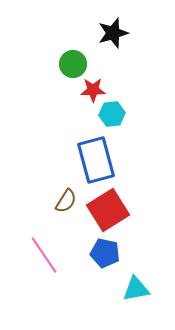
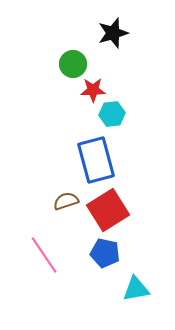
brown semicircle: rotated 140 degrees counterclockwise
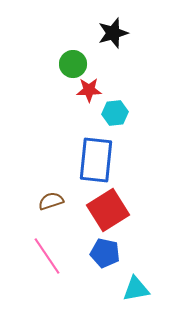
red star: moved 4 px left
cyan hexagon: moved 3 px right, 1 px up
blue rectangle: rotated 21 degrees clockwise
brown semicircle: moved 15 px left
pink line: moved 3 px right, 1 px down
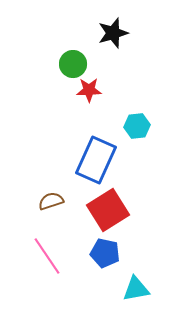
cyan hexagon: moved 22 px right, 13 px down
blue rectangle: rotated 18 degrees clockwise
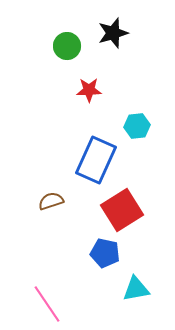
green circle: moved 6 px left, 18 px up
red square: moved 14 px right
pink line: moved 48 px down
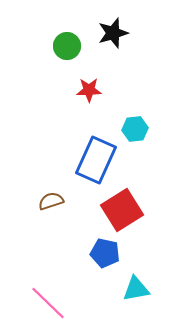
cyan hexagon: moved 2 px left, 3 px down
pink line: moved 1 px right, 1 px up; rotated 12 degrees counterclockwise
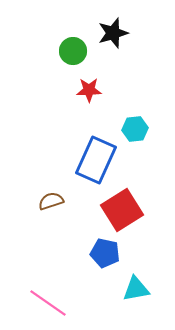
green circle: moved 6 px right, 5 px down
pink line: rotated 9 degrees counterclockwise
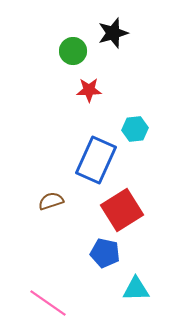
cyan triangle: rotated 8 degrees clockwise
